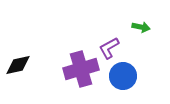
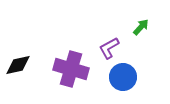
green arrow: rotated 60 degrees counterclockwise
purple cross: moved 10 px left; rotated 32 degrees clockwise
blue circle: moved 1 px down
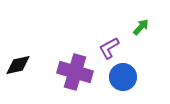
purple cross: moved 4 px right, 3 px down
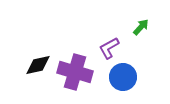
black diamond: moved 20 px right
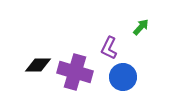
purple L-shape: rotated 35 degrees counterclockwise
black diamond: rotated 12 degrees clockwise
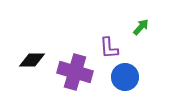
purple L-shape: rotated 30 degrees counterclockwise
black diamond: moved 6 px left, 5 px up
blue circle: moved 2 px right
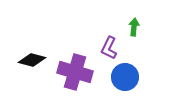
green arrow: moved 7 px left; rotated 36 degrees counterclockwise
purple L-shape: rotated 30 degrees clockwise
black diamond: rotated 16 degrees clockwise
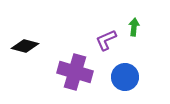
purple L-shape: moved 3 px left, 8 px up; rotated 40 degrees clockwise
black diamond: moved 7 px left, 14 px up
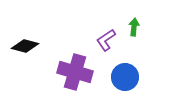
purple L-shape: rotated 10 degrees counterclockwise
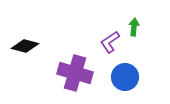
purple L-shape: moved 4 px right, 2 px down
purple cross: moved 1 px down
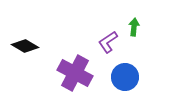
purple L-shape: moved 2 px left
black diamond: rotated 16 degrees clockwise
purple cross: rotated 12 degrees clockwise
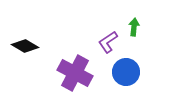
blue circle: moved 1 px right, 5 px up
